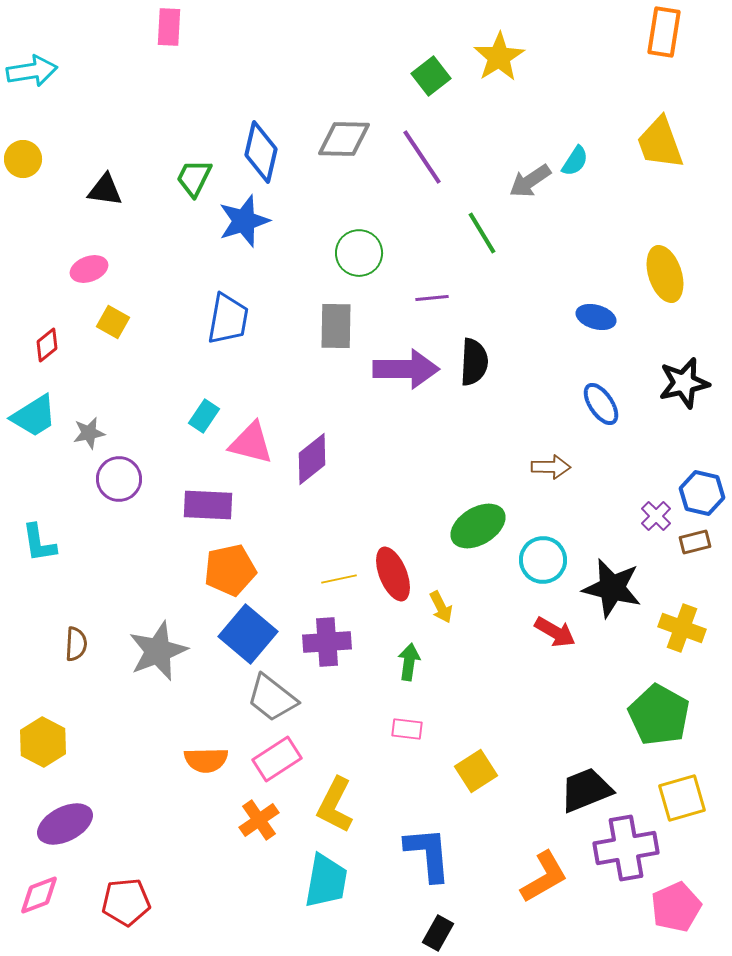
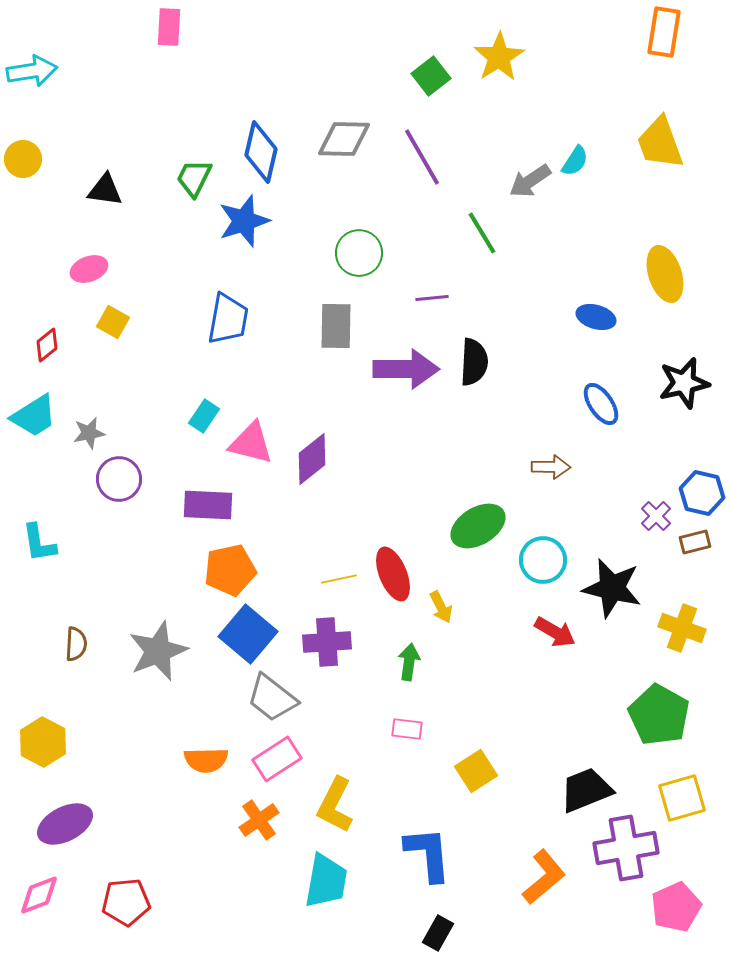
purple line at (422, 157): rotated 4 degrees clockwise
orange L-shape at (544, 877): rotated 10 degrees counterclockwise
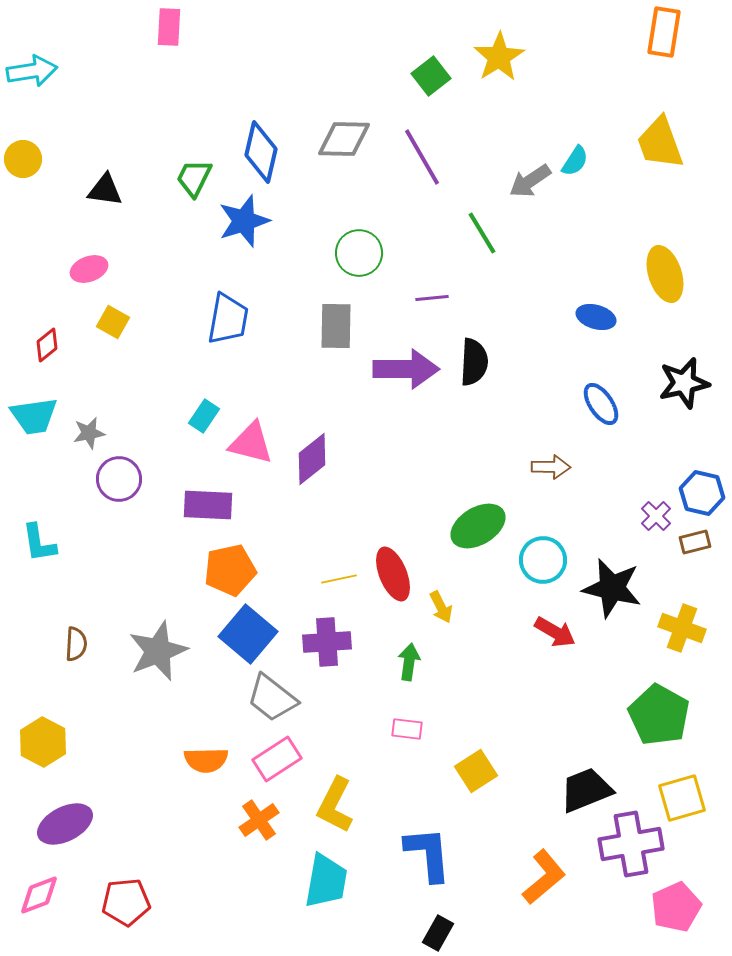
cyan trapezoid at (34, 416): rotated 24 degrees clockwise
purple cross at (626, 848): moved 5 px right, 4 px up
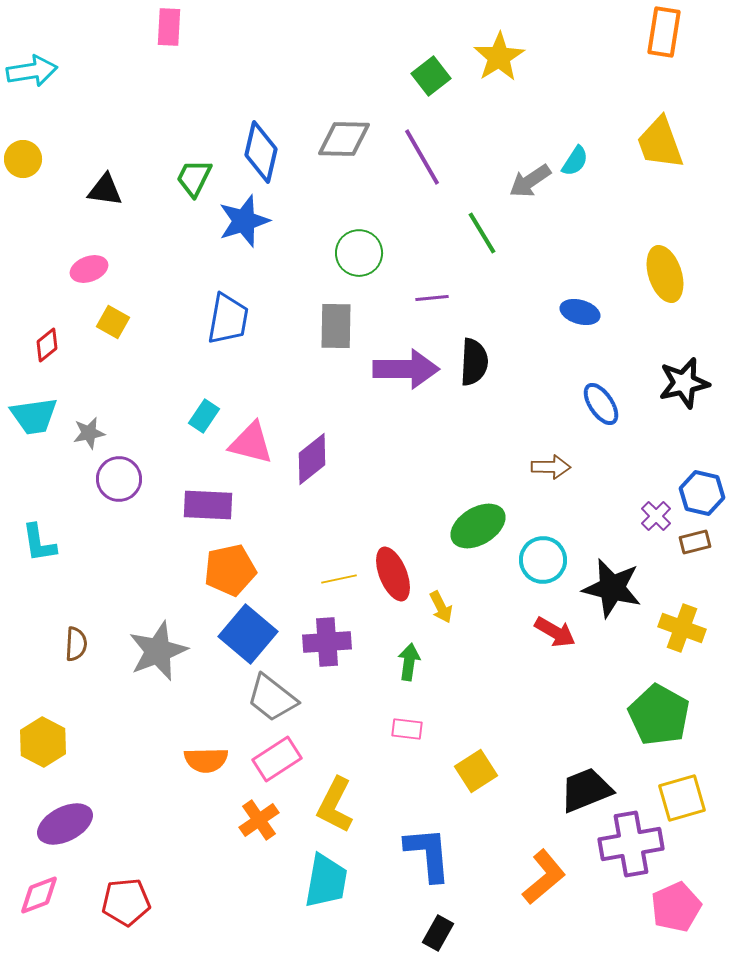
blue ellipse at (596, 317): moved 16 px left, 5 px up
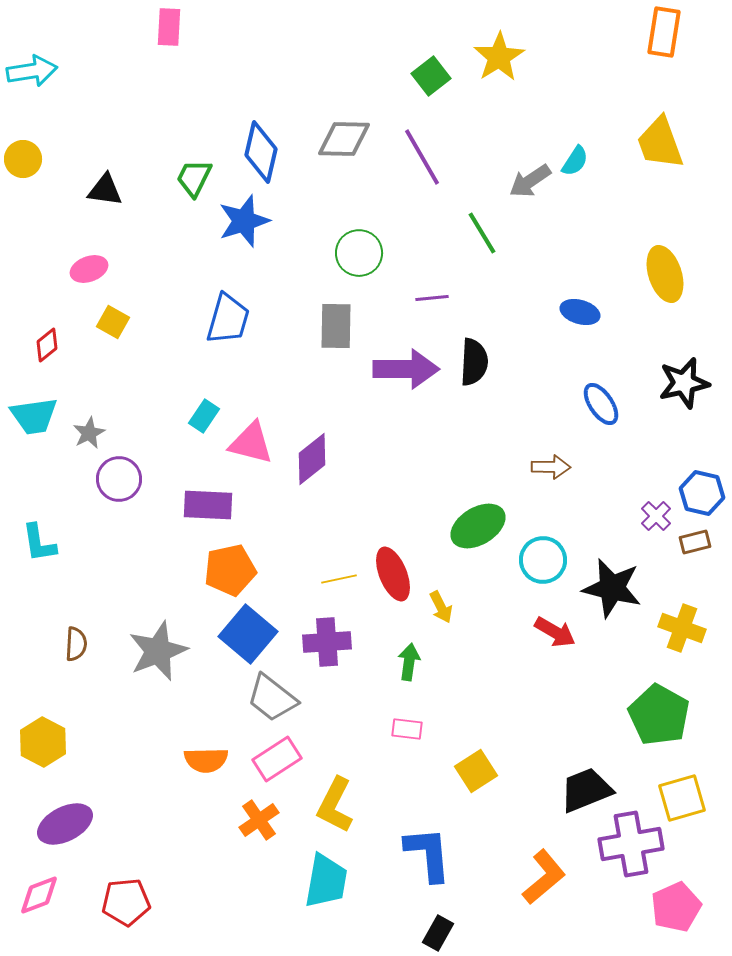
blue trapezoid at (228, 319): rotated 6 degrees clockwise
gray star at (89, 433): rotated 16 degrees counterclockwise
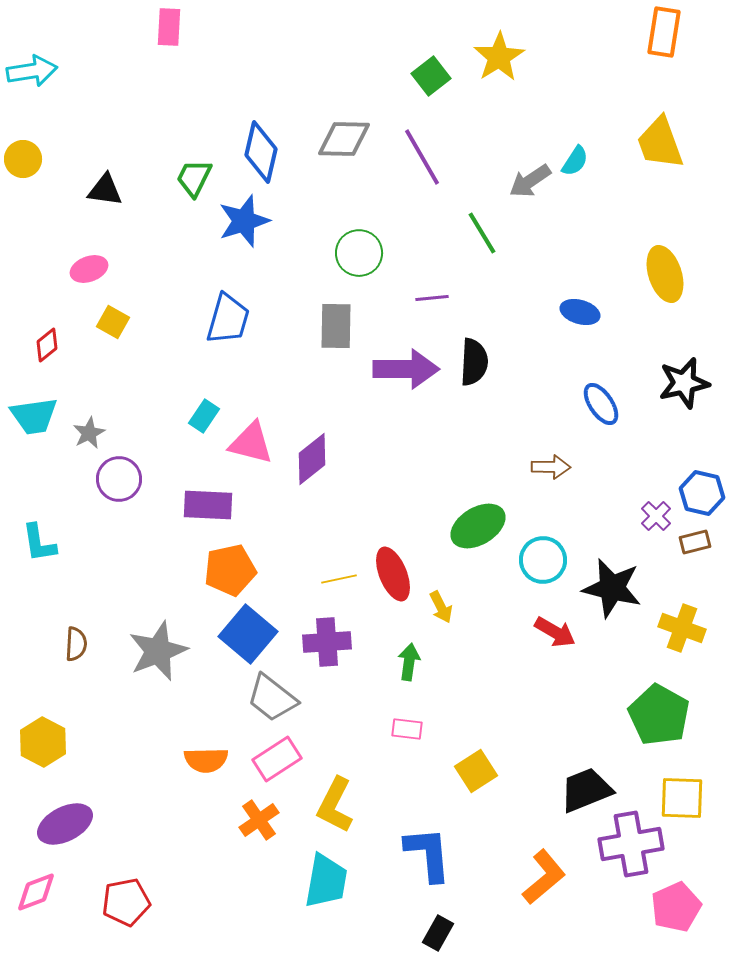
yellow square at (682, 798): rotated 18 degrees clockwise
pink diamond at (39, 895): moved 3 px left, 3 px up
red pentagon at (126, 902): rotated 6 degrees counterclockwise
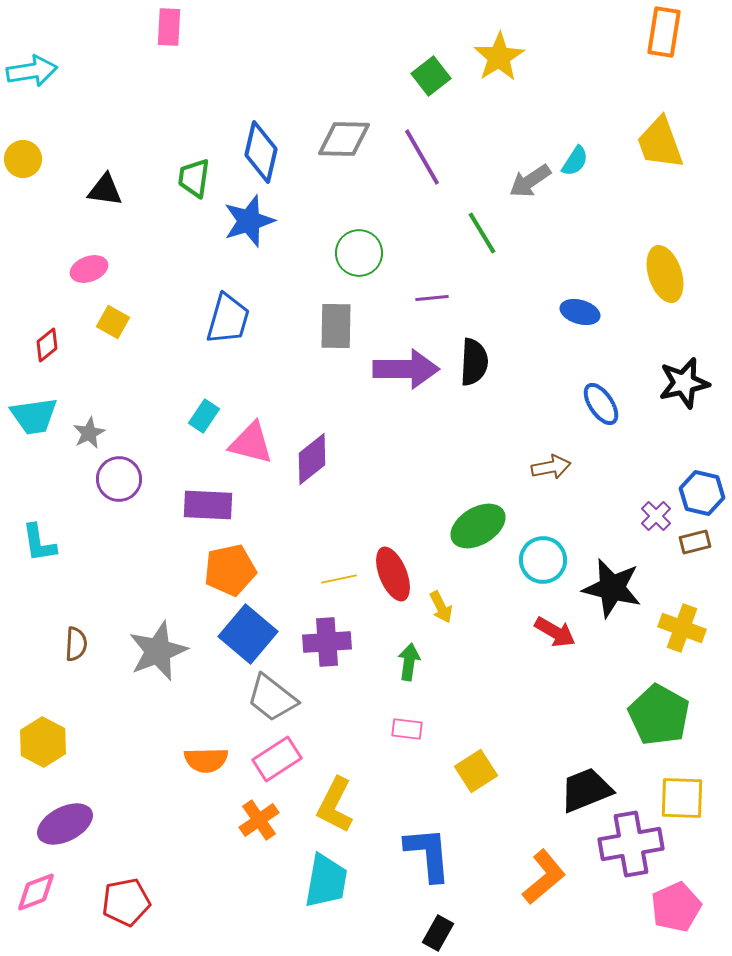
green trapezoid at (194, 178): rotated 18 degrees counterclockwise
blue star at (244, 221): moved 5 px right
brown arrow at (551, 467): rotated 12 degrees counterclockwise
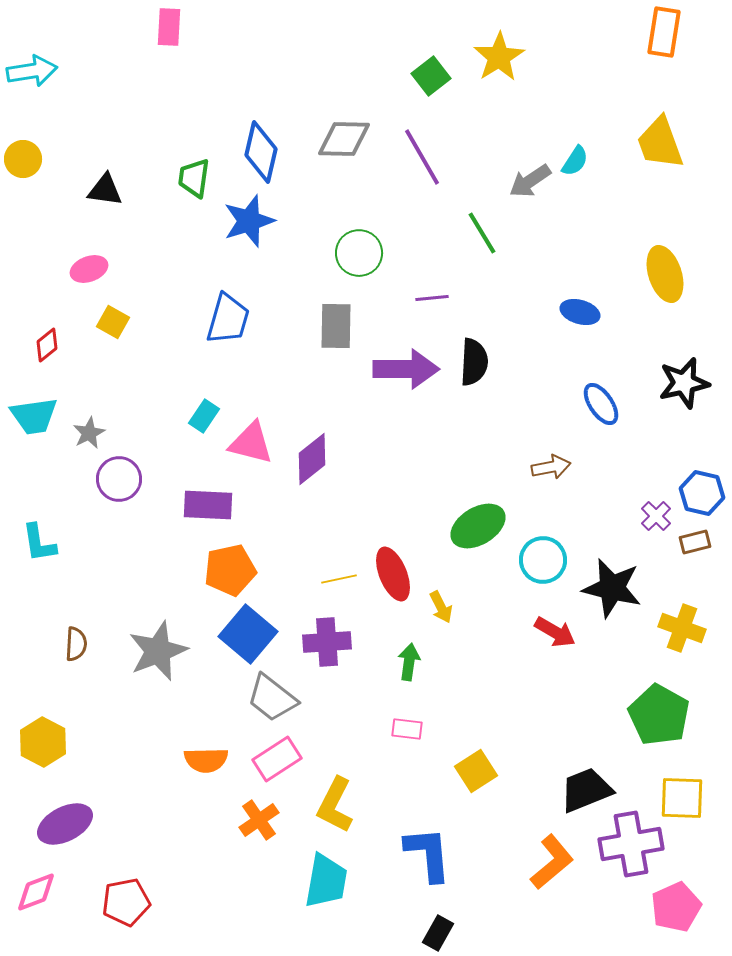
orange L-shape at (544, 877): moved 8 px right, 15 px up
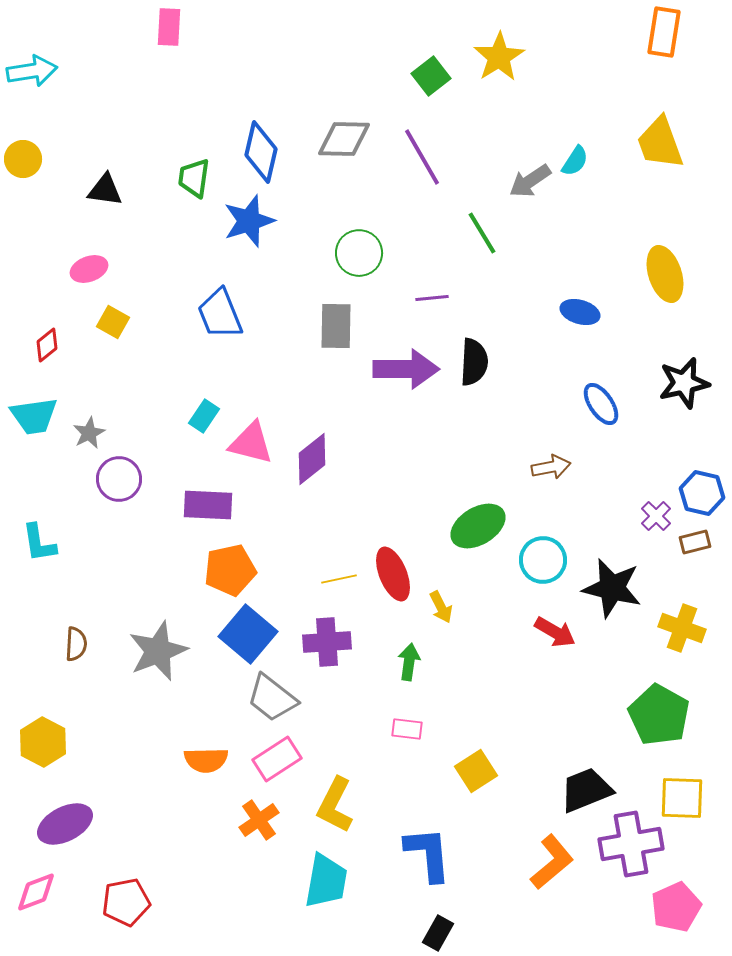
blue trapezoid at (228, 319): moved 8 px left, 5 px up; rotated 142 degrees clockwise
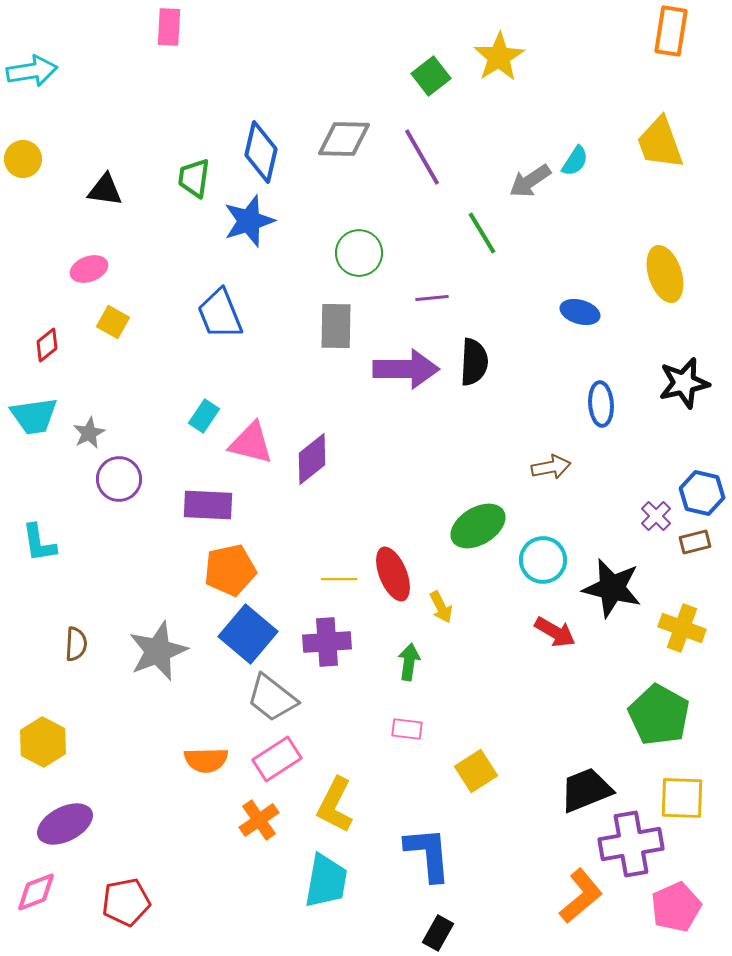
orange rectangle at (664, 32): moved 7 px right, 1 px up
blue ellipse at (601, 404): rotated 30 degrees clockwise
yellow line at (339, 579): rotated 12 degrees clockwise
orange L-shape at (552, 862): moved 29 px right, 34 px down
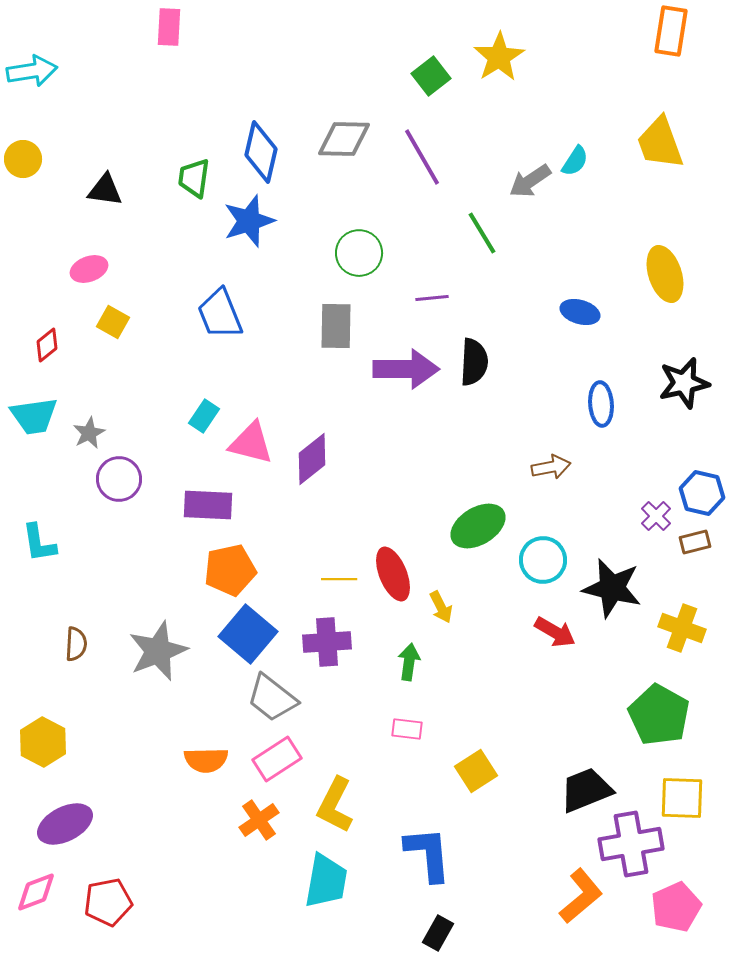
red pentagon at (126, 902): moved 18 px left
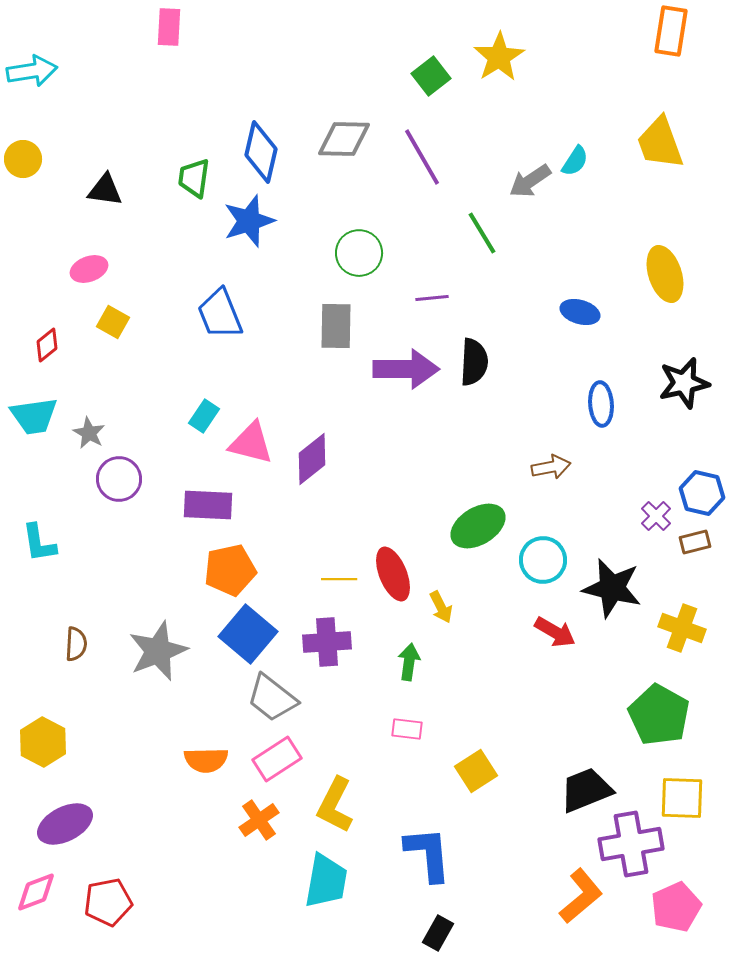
gray star at (89, 433): rotated 16 degrees counterclockwise
